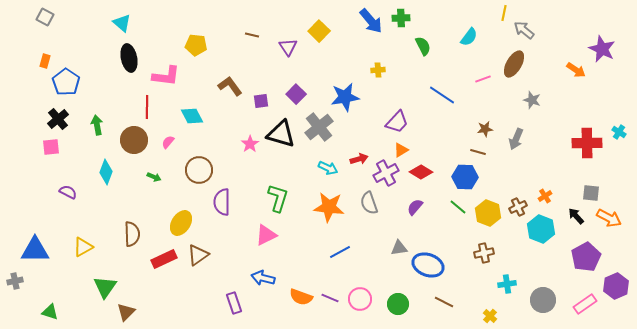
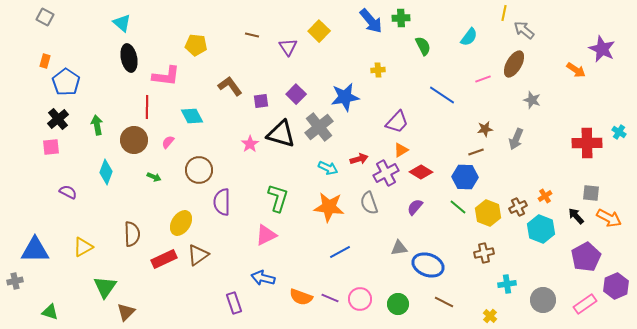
brown line at (478, 152): moved 2 px left; rotated 35 degrees counterclockwise
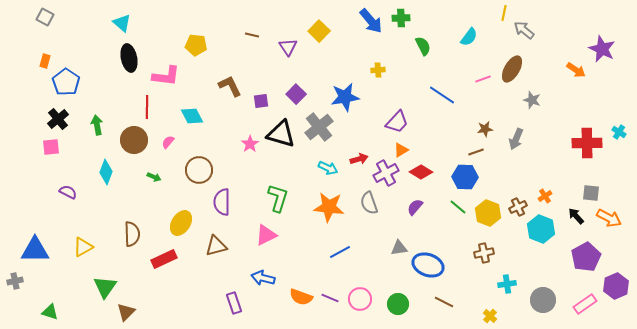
brown ellipse at (514, 64): moved 2 px left, 5 px down
brown L-shape at (230, 86): rotated 10 degrees clockwise
brown triangle at (198, 255): moved 18 px right, 9 px up; rotated 20 degrees clockwise
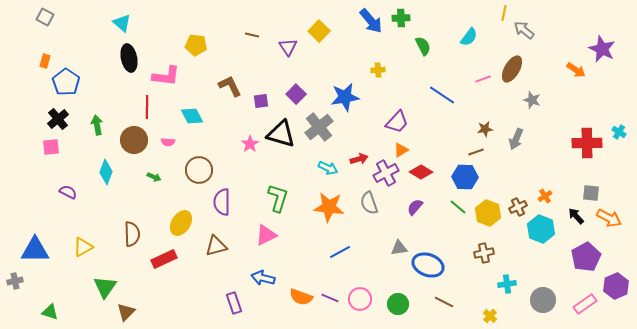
pink semicircle at (168, 142): rotated 128 degrees counterclockwise
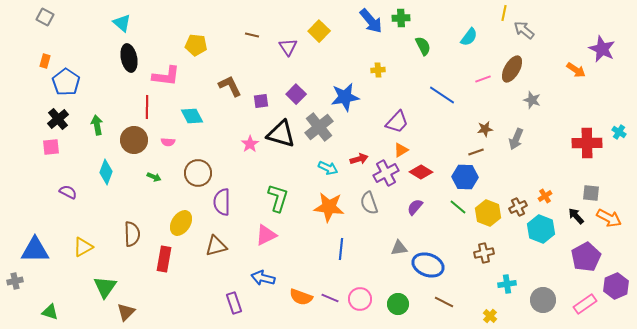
brown circle at (199, 170): moved 1 px left, 3 px down
blue line at (340, 252): moved 1 px right, 3 px up; rotated 55 degrees counterclockwise
red rectangle at (164, 259): rotated 55 degrees counterclockwise
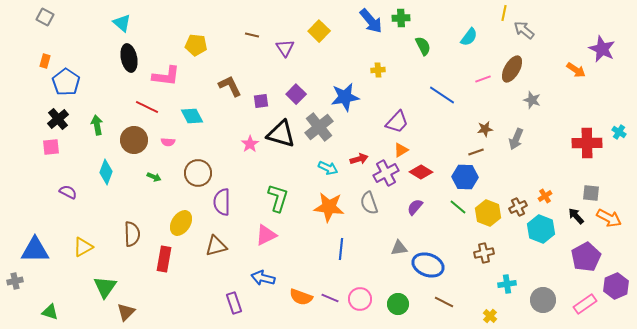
purple triangle at (288, 47): moved 3 px left, 1 px down
red line at (147, 107): rotated 65 degrees counterclockwise
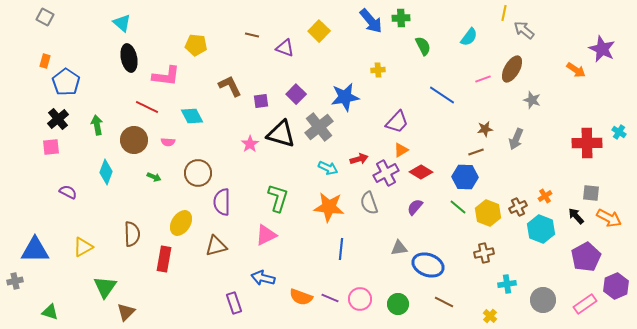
purple triangle at (285, 48): rotated 36 degrees counterclockwise
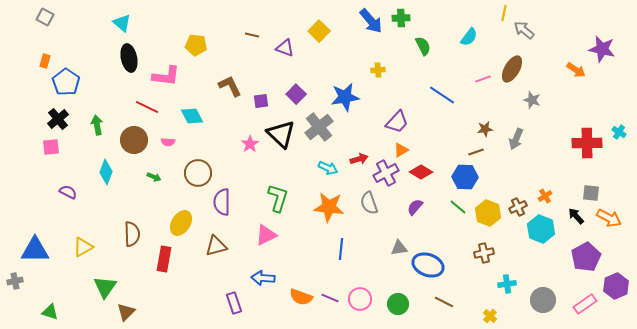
purple star at (602, 49): rotated 12 degrees counterclockwise
black triangle at (281, 134): rotated 28 degrees clockwise
blue arrow at (263, 278): rotated 10 degrees counterclockwise
